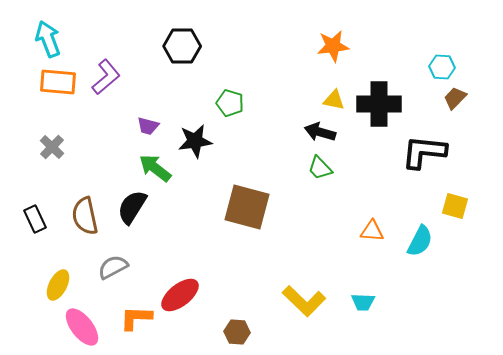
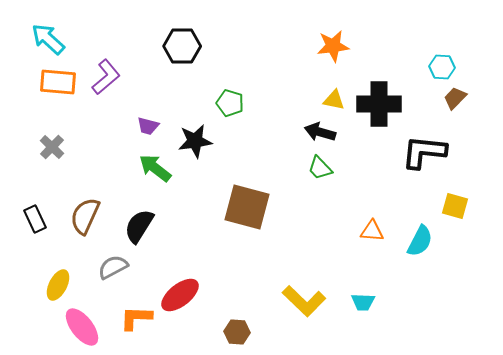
cyan arrow: rotated 27 degrees counterclockwise
black semicircle: moved 7 px right, 19 px down
brown semicircle: rotated 36 degrees clockwise
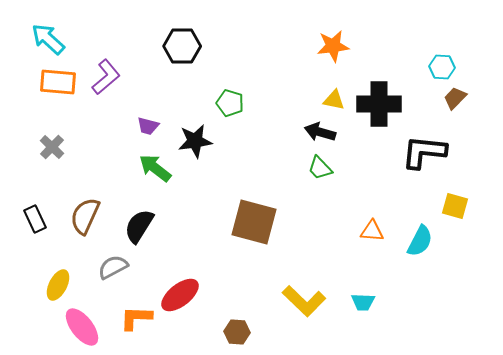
brown square: moved 7 px right, 15 px down
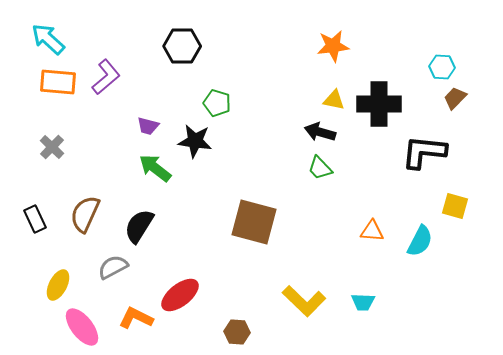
green pentagon: moved 13 px left
black star: rotated 16 degrees clockwise
brown semicircle: moved 2 px up
orange L-shape: rotated 24 degrees clockwise
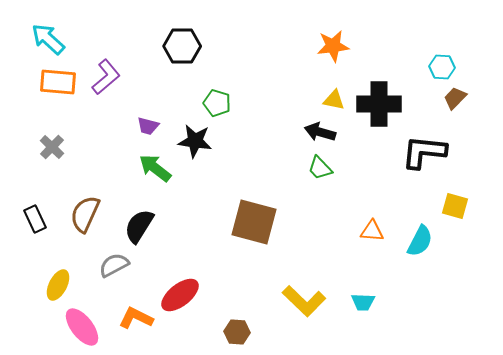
gray semicircle: moved 1 px right, 2 px up
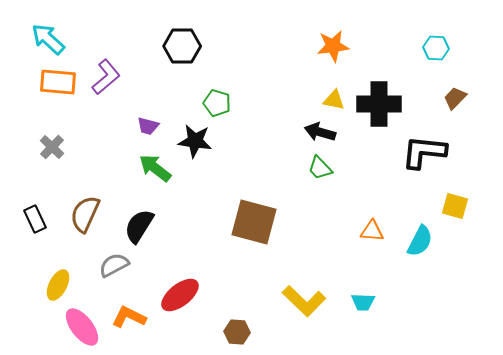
cyan hexagon: moved 6 px left, 19 px up
orange L-shape: moved 7 px left, 1 px up
